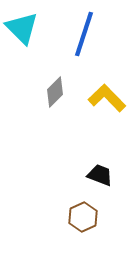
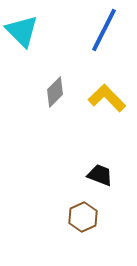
cyan triangle: moved 3 px down
blue line: moved 20 px right, 4 px up; rotated 9 degrees clockwise
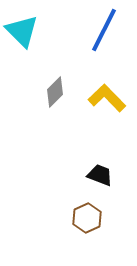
brown hexagon: moved 4 px right, 1 px down
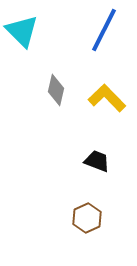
gray diamond: moved 1 px right, 2 px up; rotated 32 degrees counterclockwise
black trapezoid: moved 3 px left, 14 px up
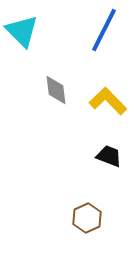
gray diamond: rotated 20 degrees counterclockwise
yellow L-shape: moved 1 px right, 3 px down
black trapezoid: moved 12 px right, 5 px up
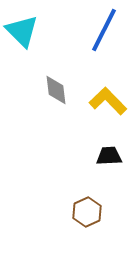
black trapezoid: rotated 24 degrees counterclockwise
brown hexagon: moved 6 px up
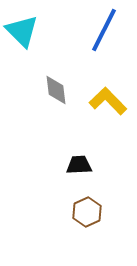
black trapezoid: moved 30 px left, 9 px down
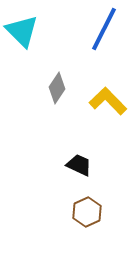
blue line: moved 1 px up
gray diamond: moved 1 px right, 2 px up; rotated 40 degrees clockwise
black trapezoid: rotated 28 degrees clockwise
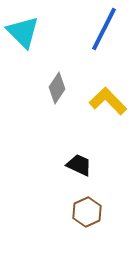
cyan triangle: moved 1 px right, 1 px down
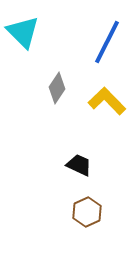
blue line: moved 3 px right, 13 px down
yellow L-shape: moved 1 px left
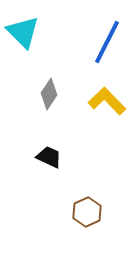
gray diamond: moved 8 px left, 6 px down
black trapezoid: moved 30 px left, 8 px up
